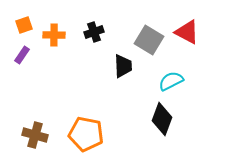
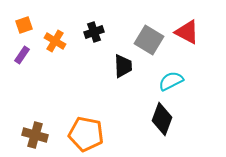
orange cross: moved 1 px right, 6 px down; rotated 30 degrees clockwise
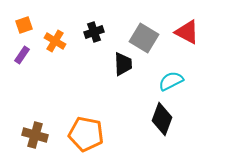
gray square: moved 5 px left, 2 px up
black trapezoid: moved 2 px up
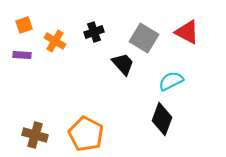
purple rectangle: rotated 60 degrees clockwise
black trapezoid: rotated 40 degrees counterclockwise
orange pentagon: rotated 16 degrees clockwise
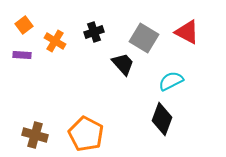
orange square: rotated 18 degrees counterclockwise
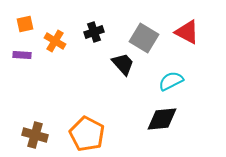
orange square: moved 1 px right, 1 px up; rotated 24 degrees clockwise
black diamond: rotated 64 degrees clockwise
orange pentagon: moved 1 px right
